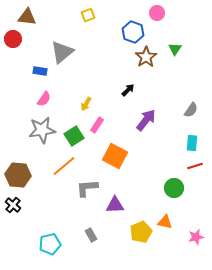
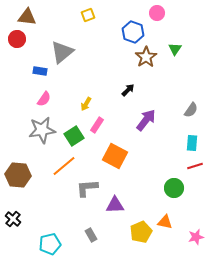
red circle: moved 4 px right
black cross: moved 14 px down
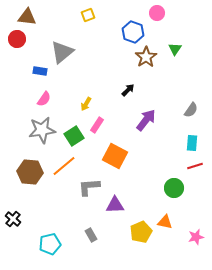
brown hexagon: moved 12 px right, 3 px up
gray L-shape: moved 2 px right, 1 px up
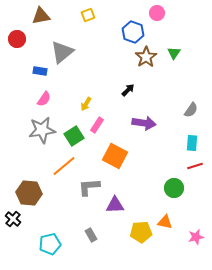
brown triangle: moved 14 px right, 1 px up; rotated 18 degrees counterclockwise
green triangle: moved 1 px left, 4 px down
purple arrow: moved 2 px left, 3 px down; rotated 60 degrees clockwise
brown hexagon: moved 1 px left, 21 px down
yellow pentagon: rotated 20 degrees clockwise
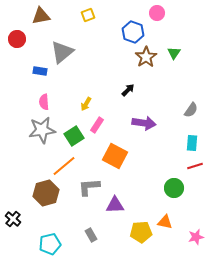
pink semicircle: moved 3 px down; rotated 140 degrees clockwise
brown hexagon: moved 17 px right; rotated 20 degrees counterclockwise
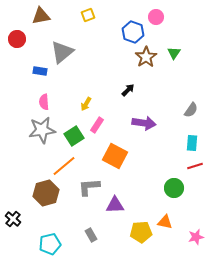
pink circle: moved 1 px left, 4 px down
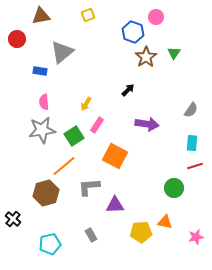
purple arrow: moved 3 px right, 1 px down
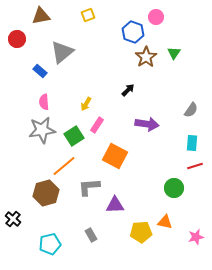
blue rectangle: rotated 32 degrees clockwise
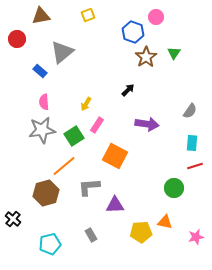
gray semicircle: moved 1 px left, 1 px down
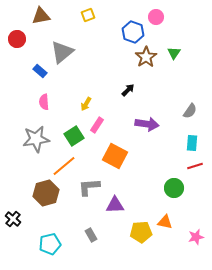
gray star: moved 6 px left, 9 px down
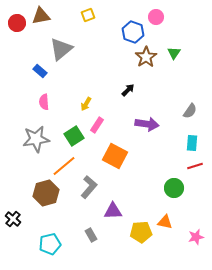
red circle: moved 16 px up
gray triangle: moved 1 px left, 3 px up
gray L-shape: rotated 135 degrees clockwise
purple triangle: moved 2 px left, 6 px down
